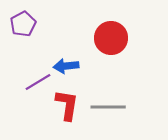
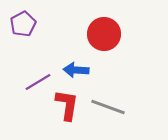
red circle: moved 7 px left, 4 px up
blue arrow: moved 10 px right, 4 px down; rotated 10 degrees clockwise
gray line: rotated 20 degrees clockwise
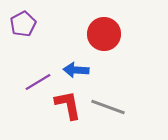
red L-shape: moved 1 px right; rotated 20 degrees counterclockwise
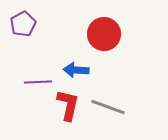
purple line: rotated 28 degrees clockwise
red L-shape: rotated 24 degrees clockwise
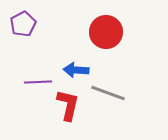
red circle: moved 2 px right, 2 px up
gray line: moved 14 px up
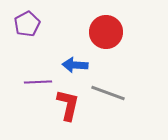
purple pentagon: moved 4 px right
blue arrow: moved 1 px left, 5 px up
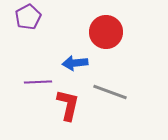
purple pentagon: moved 1 px right, 7 px up
blue arrow: moved 2 px up; rotated 10 degrees counterclockwise
gray line: moved 2 px right, 1 px up
